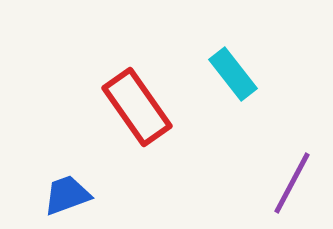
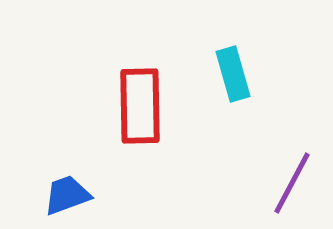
cyan rectangle: rotated 22 degrees clockwise
red rectangle: moved 3 px right, 1 px up; rotated 34 degrees clockwise
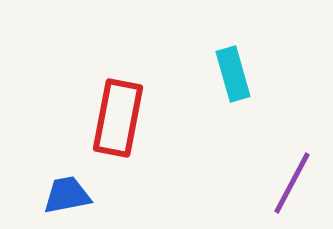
red rectangle: moved 22 px left, 12 px down; rotated 12 degrees clockwise
blue trapezoid: rotated 9 degrees clockwise
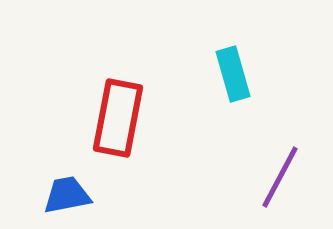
purple line: moved 12 px left, 6 px up
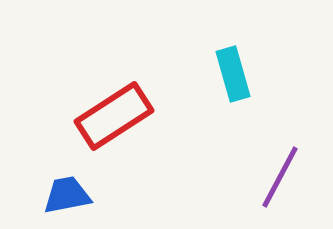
red rectangle: moved 4 px left, 2 px up; rotated 46 degrees clockwise
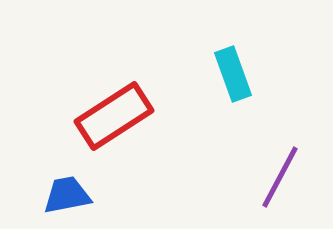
cyan rectangle: rotated 4 degrees counterclockwise
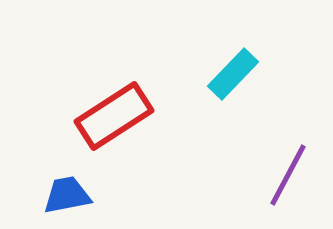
cyan rectangle: rotated 64 degrees clockwise
purple line: moved 8 px right, 2 px up
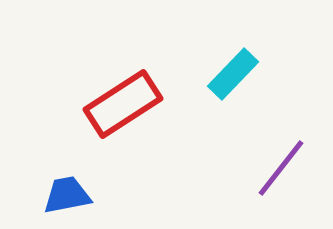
red rectangle: moved 9 px right, 12 px up
purple line: moved 7 px left, 7 px up; rotated 10 degrees clockwise
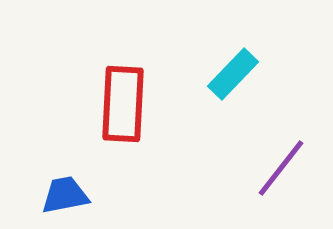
red rectangle: rotated 54 degrees counterclockwise
blue trapezoid: moved 2 px left
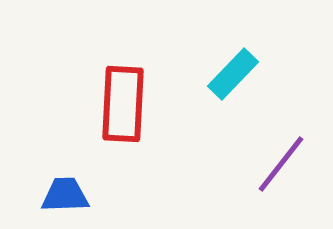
purple line: moved 4 px up
blue trapezoid: rotated 9 degrees clockwise
